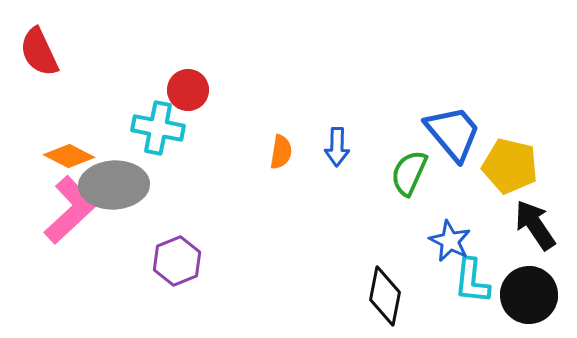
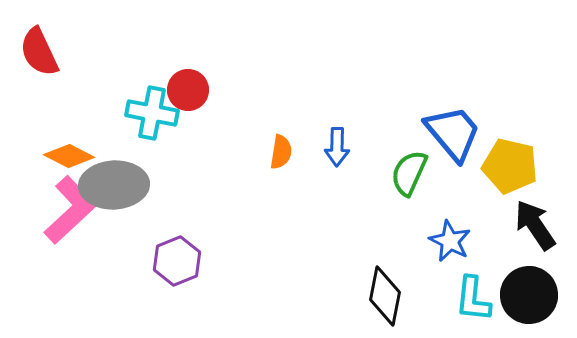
cyan cross: moved 6 px left, 15 px up
cyan L-shape: moved 1 px right, 18 px down
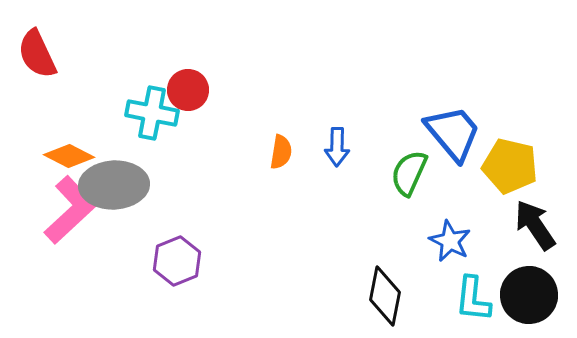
red semicircle: moved 2 px left, 2 px down
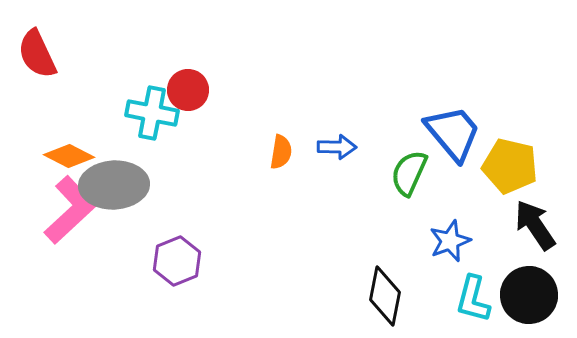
blue arrow: rotated 90 degrees counterclockwise
blue star: rotated 24 degrees clockwise
cyan L-shape: rotated 9 degrees clockwise
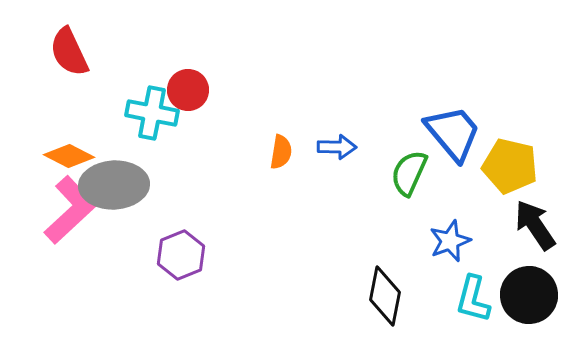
red semicircle: moved 32 px right, 2 px up
purple hexagon: moved 4 px right, 6 px up
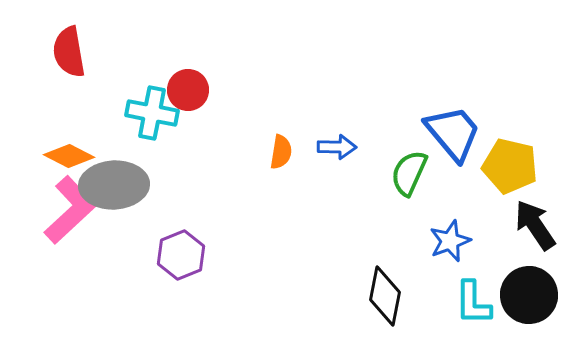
red semicircle: rotated 15 degrees clockwise
cyan L-shape: moved 4 px down; rotated 15 degrees counterclockwise
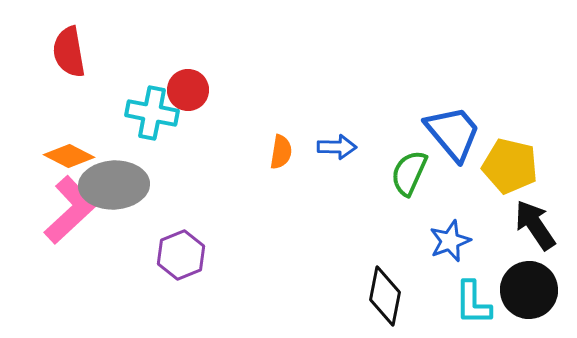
black circle: moved 5 px up
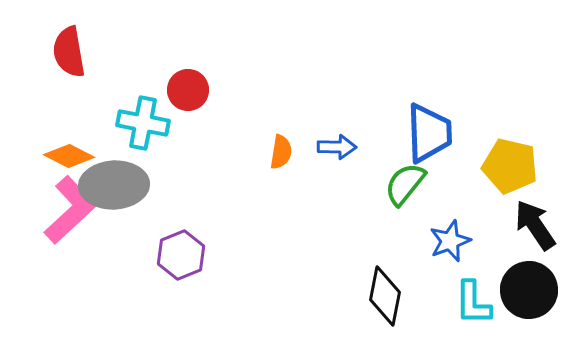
cyan cross: moved 9 px left, 10 px down
blue trapezoid: moved 24 px left; rotated 38 degrees clockwise
green semicircle: moved 4 px left, 11 px down; rotated 15 degrees clockwise
